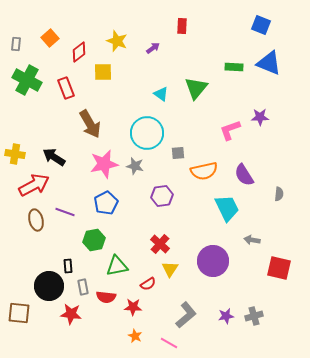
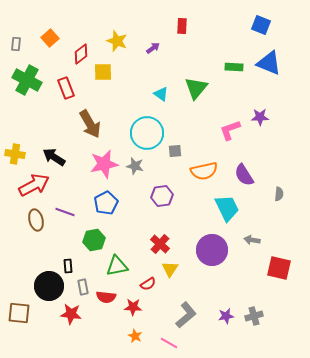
red diamond at (79, 52): moved 2 px right, 2 px down
gray square at (178, 153): moved 3 px left, 2 px up
purple circle at (213, 261): moved 1 px left, 11 px up
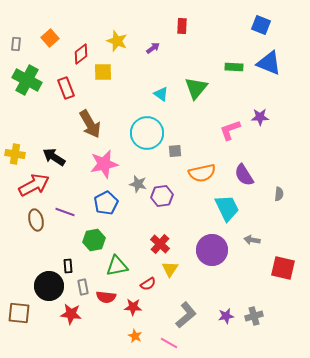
gray star at (135, 166): moved 3 px right, 18 px down
orange semicircle at (204, 171): moved 2 px left, 2 px down
red square at (279, 268): moved 4 px right
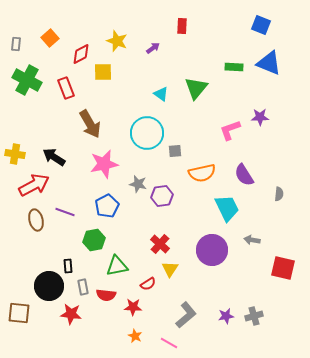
red diamond at (81, 54): rotated 10 degrees clockwise
blue pentagon at (106, 203): moved 1 px right, 3 px down
red semicircle at (106, 297): moved 2 px up
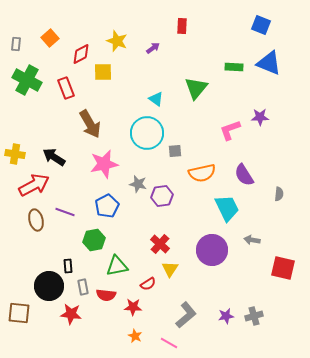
cyan triangle at (161, 94): moved 5 px left, 5 px down
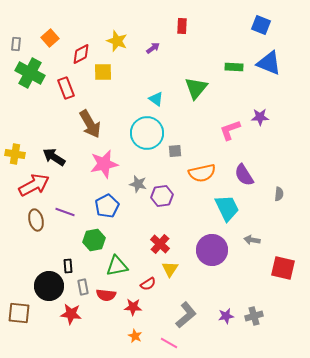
green cross at (27, 80): moved 3 px right, 7 px up
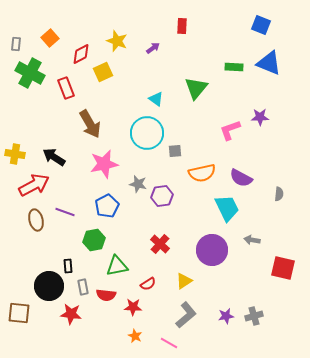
yellow square at (103, 72): rotated 24 degrees counterclockwise
purple semicircle at (244, 175): moved 3 px left, 3 px down; rotated 30 degrees counterclockwise
yellow triangle at (170, 269): moved 14 px right, 12 px down; rotated 24 degrees clockwise
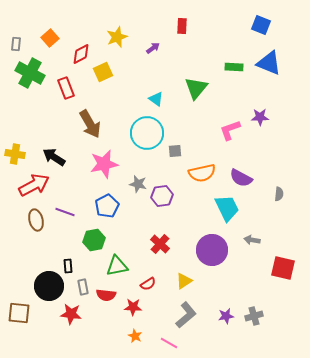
yellow star at (117, 41): moved 4 px up; rotated 30 degrees clockwise
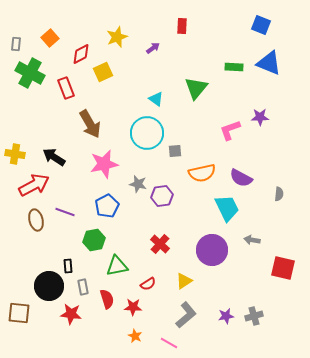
red semicircle at (106, 295): moved 1 px right, 4 px down; rotated 114 degrees counterclockwise
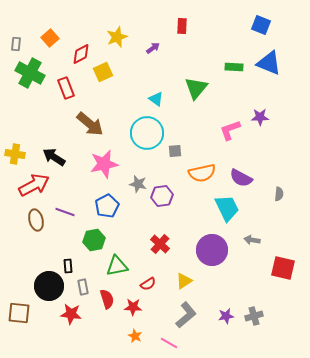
brown arrow at (90, 124): rotated 20 degrees counterclockwise
